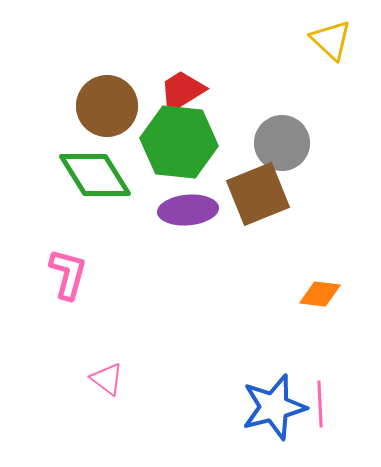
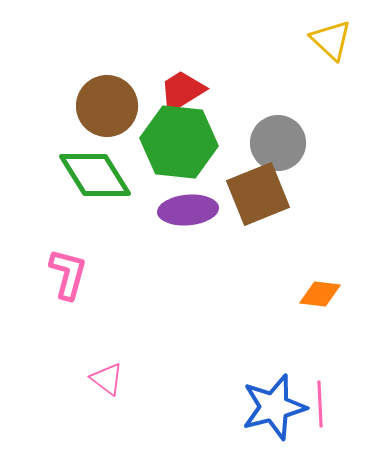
gray circle: moved 4 px left
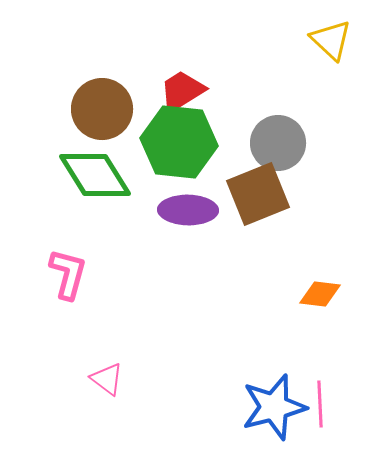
brown circle: moved 5 px left, 3 px down
purple ellipse: rotated 6 degrees clockwise
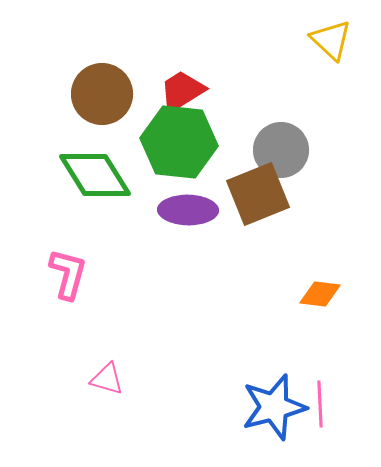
brown circle: moved 15 px up
gray circle: moved 3 px right, 7 px down
pink triangle: rotated 21 degrees counterclockwise
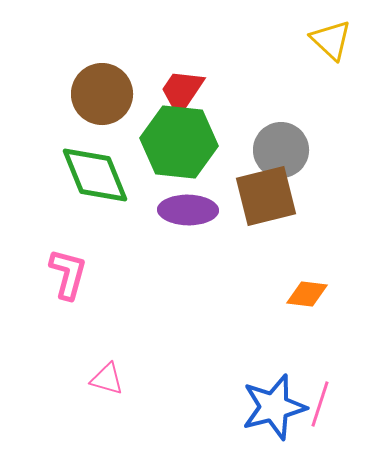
red trapezoid: rotated 24 degrees counterclockwise
green diamond: rotated 10 degrees clockwise
brown square: moved 8 px right, 2 px down; rotated 8 degrees clockwise
orange diamond: moved 13 px left
pink line: rotated 21 degrees clockwise
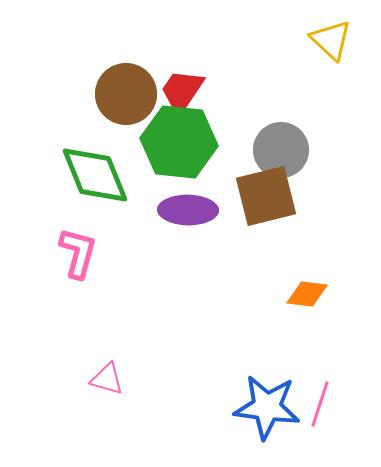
brown circle: moved 24 px right
pink L-shape: moved 10 px right, 21 px up
blue star: moved 7 px left; rotated 22 degrees clockwise
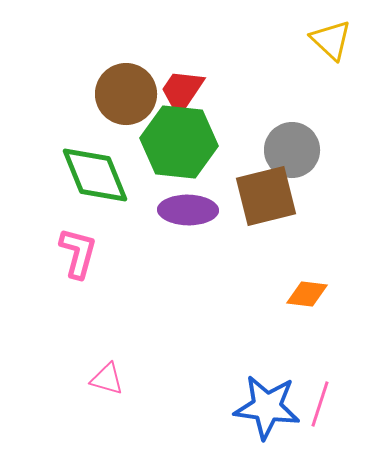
gray circle: moved 11 px right
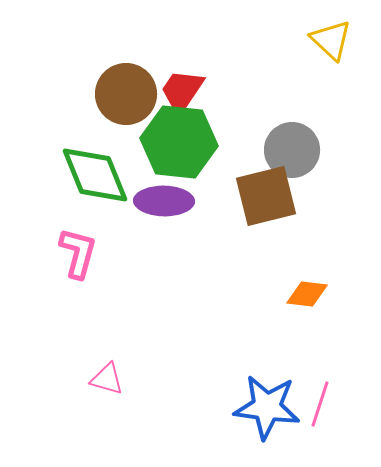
purple ellipse: moved 24 px left, 9 px up
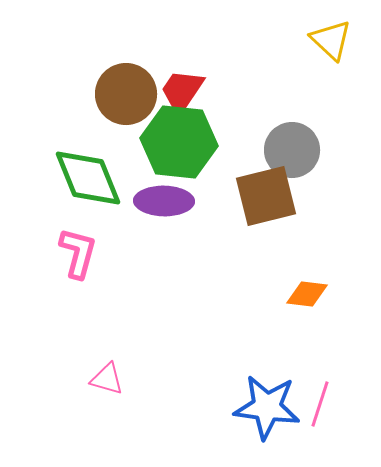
green diamond: moved 7 px left, 3 px down
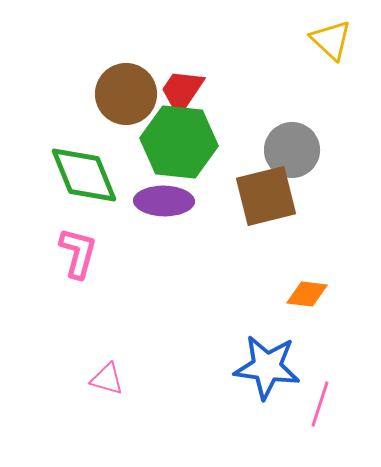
green diamond: moved 4 px left, 3 px up
blue star: moved 40 px up
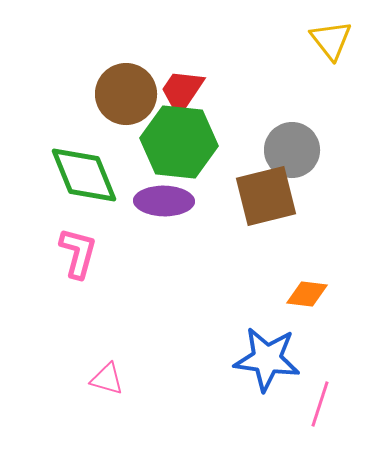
yellow triangle: rotated 9 degrees clockwise
blue star: moved 8 px up
